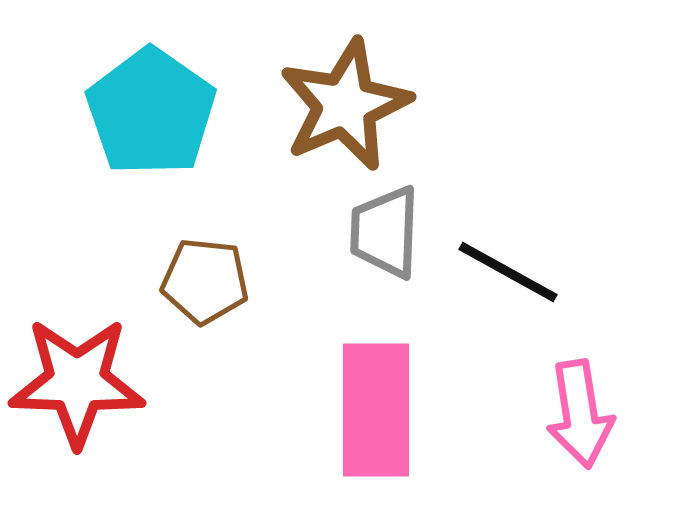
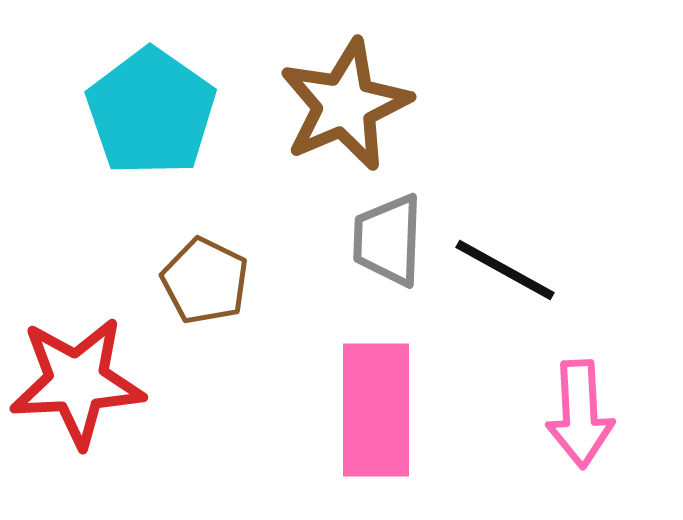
gray trapezoid: moved 3 px right, 8 px down
black line: moved 3 px left, 2 px up
brown pentagon: rotated 20 degrees clockwise
red star: rotated 5 degrees counterclockwise
pink arrow: rotated 6 degrees clockwise
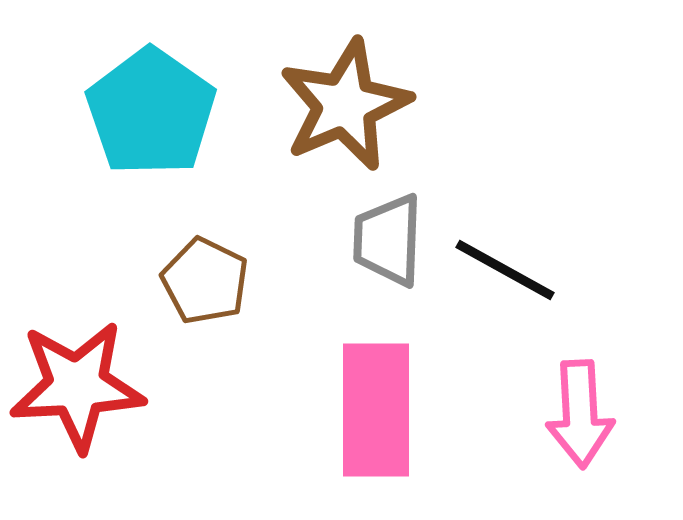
red star: moved 4 px down
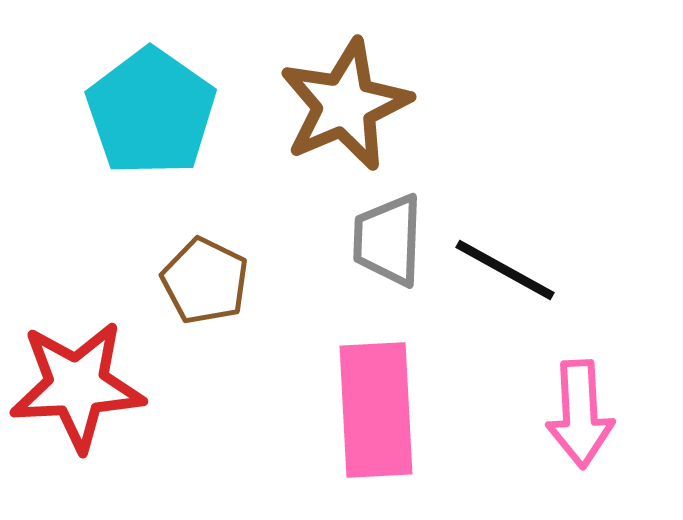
pink rectangle: rotated 3 degrees counterclockwise
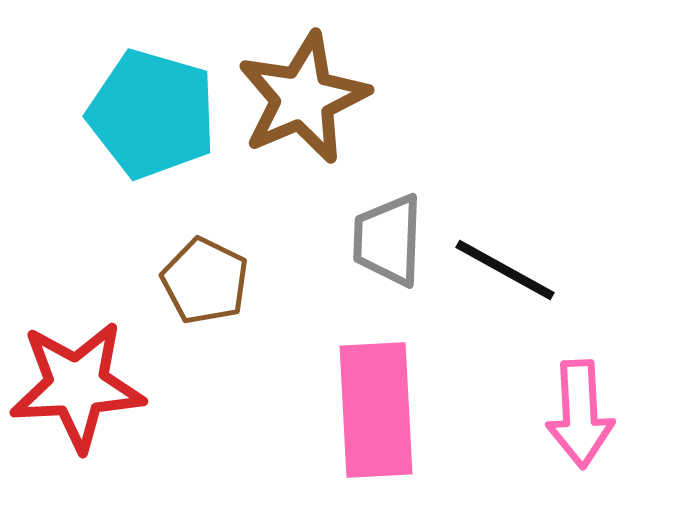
brown star: moved 42 px left, 7 px up
cyan pentagon: moved 1 px right, 2 px down; rotated 19 degrees counterclockwise
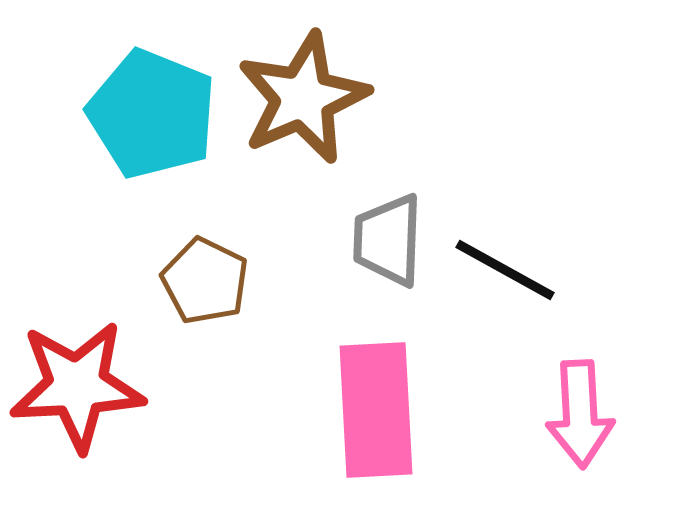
cyan pentagon: rotated 6 degrees clockwise
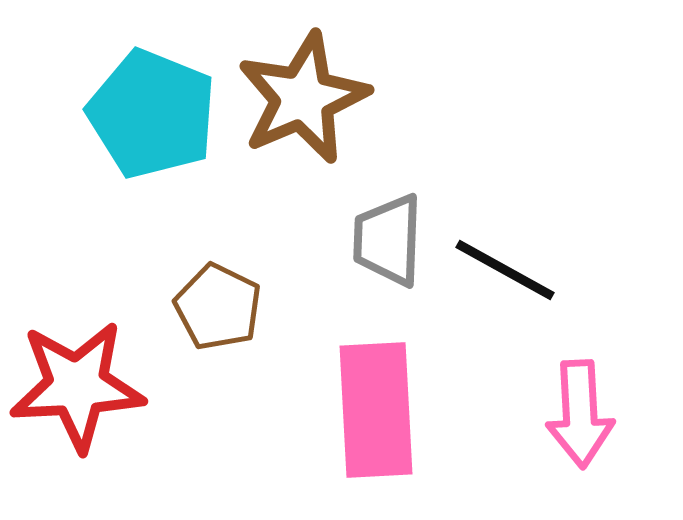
brown pentagon: moved 13 px right, 26 px down
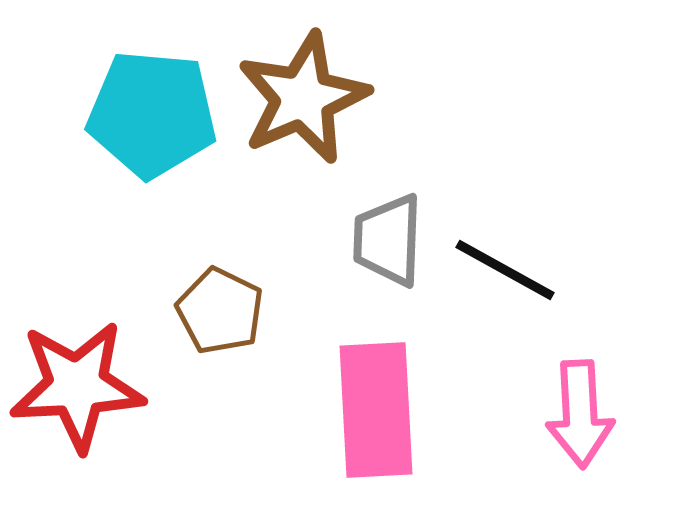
cyan pentagon: rotated 17 degrees counterclockwise
brown pentagon: moved 2 px right, 4 px down
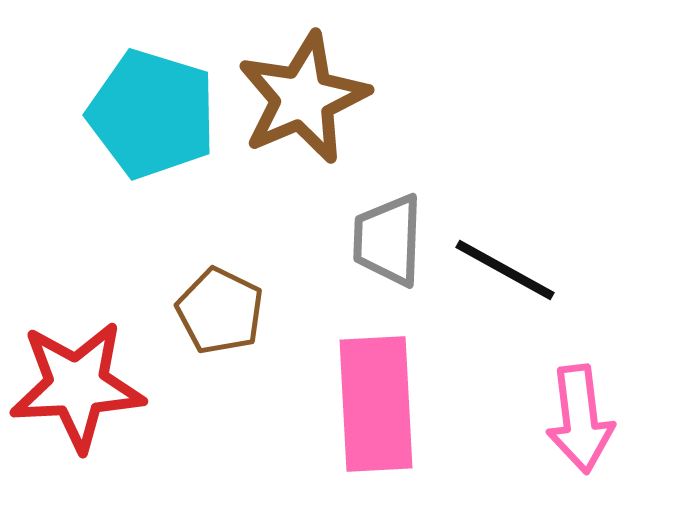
cyan pentagon: rotated 12 degrees clockwise
pink rectangle: moved 6 px up
pink arrow: moved 5 px down; rotated 4 degrees counterclockwise
